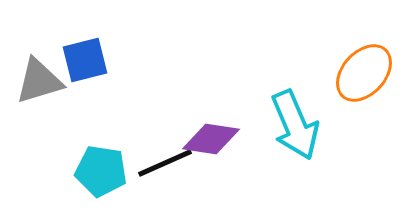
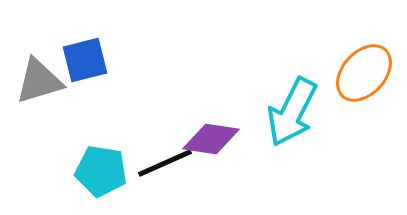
cyan arrow: moved 3 px left, 13 px up; rotated 50 degrees clockwise
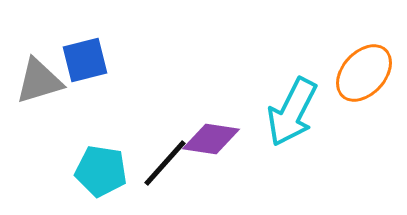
black line: rotated 24 degrees counterclockwise
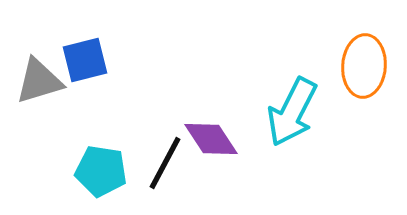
orange ellipse: moved 7 px up; rotated 38 degrees counterclockwise
purple diamond: rotated 48 degrees clockwise
black line: rotated 14 degrees counterclockwise
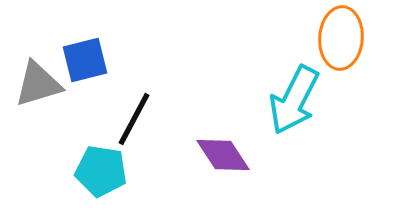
orange ellipse: moved 23 px left, 28 px up
gray triangle: moved 1 px left, 3 px down
cyan arrow: moved 2 px right, 12 px up
purple diamond: moved 12 px right, 16 px down
black line: moved 31 px left, 44 px up
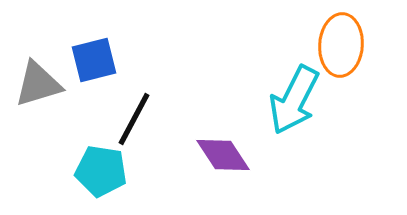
orange ellipse: moved 7 px down
blue square: moved 9 px right
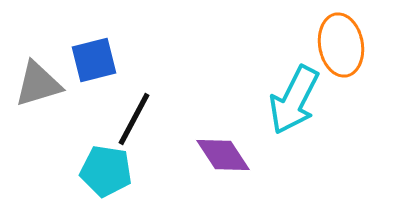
orange ellipse: rotated 14 degrees counterclockwise
cyan pentagon: moved 5 px right
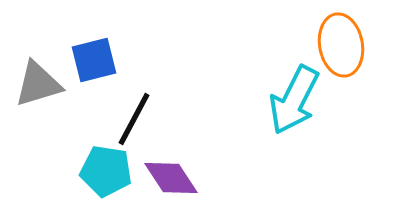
purple diamond: moved 52 px left, 23 px down
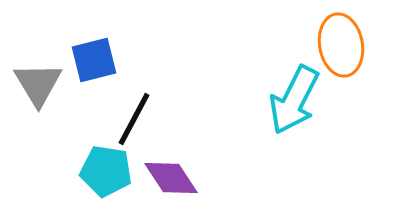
gray triangle: rotated 44 degrees counterclockwise
